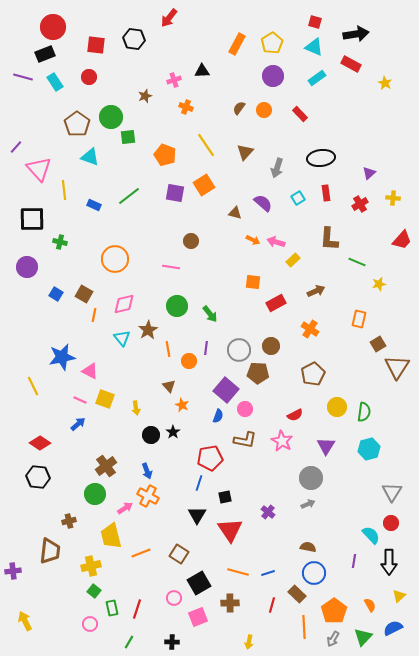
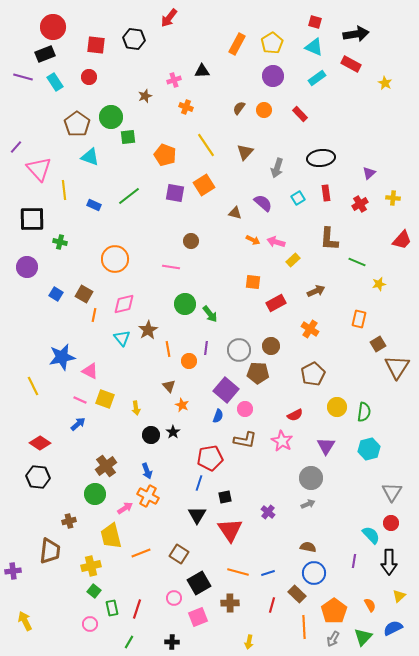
green circle at (177, 306): moved 8 px right, 2 px up
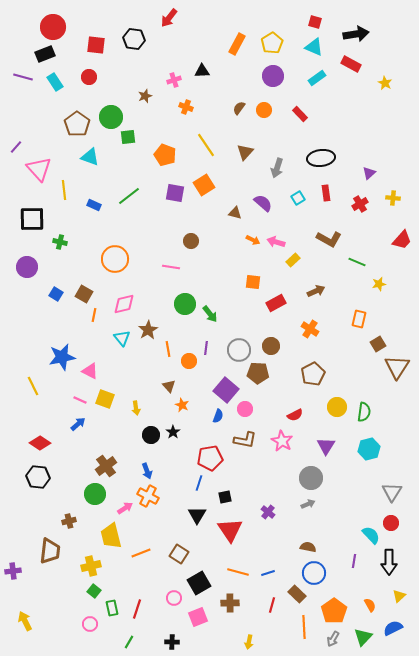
brown L-shape at (329, 239): rotated 65 degrees counterclockwise
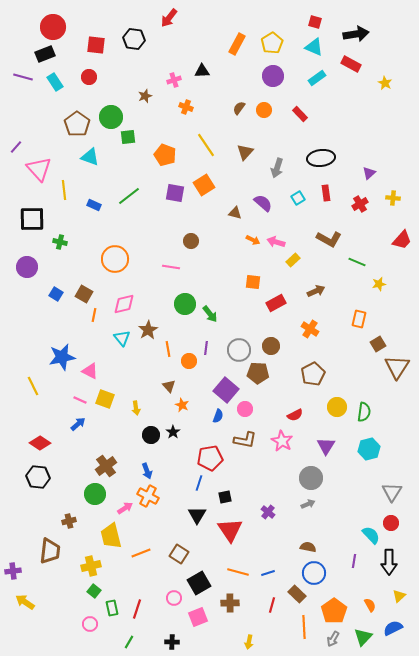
yellow arrow at (25, 621): moved 19 px up; rotated 30 degrees counterclockwise
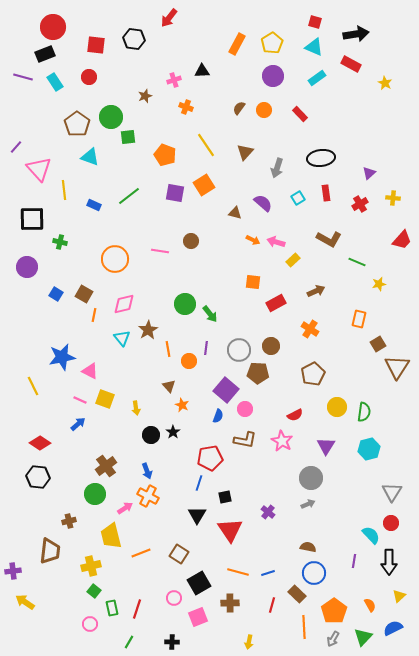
pink line at (171, 267): moved 11 px left, 16 px up
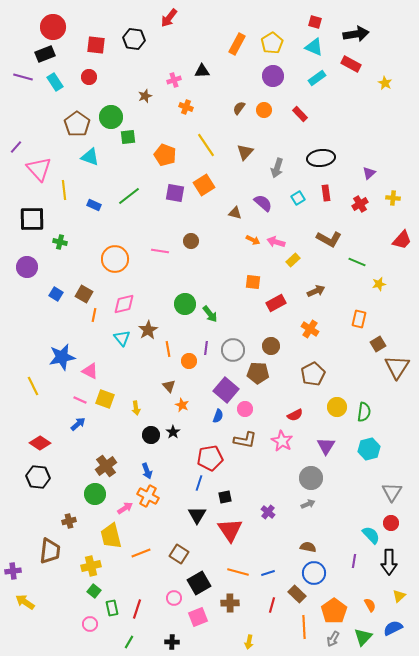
gray circle at (239, 350): moved 6 px left
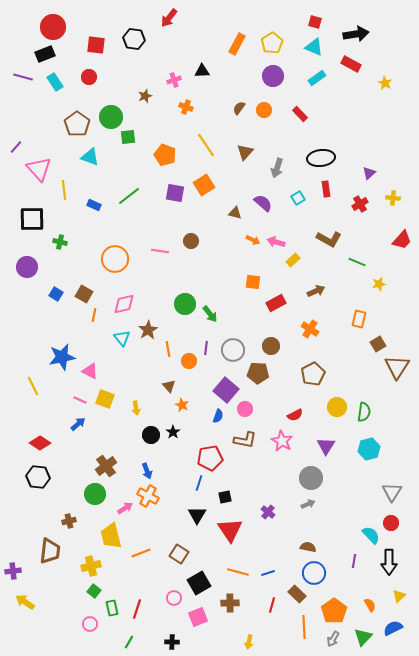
red rectangle at (326, 193): moved 4 px up
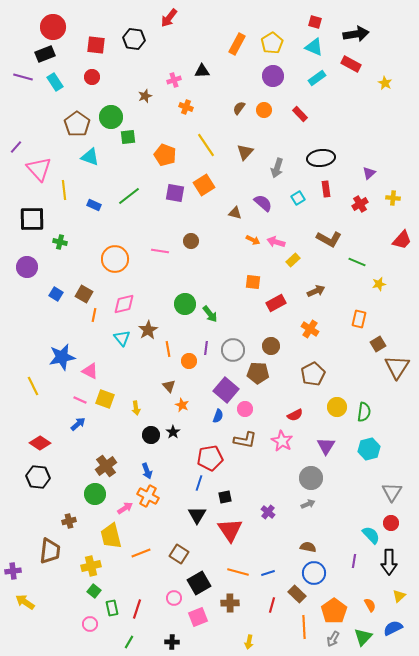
red circle at (89, 77): moved 3 px right
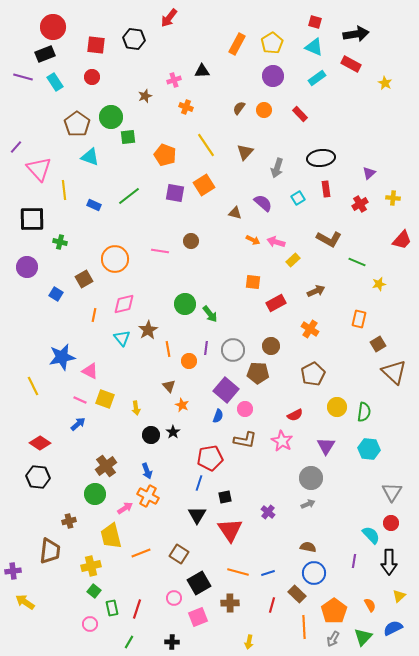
brown square at (84, 294): moved 15 px up; rotated 30 degrees clockwise
brown triangle at (397, 367): moved 3 px left, 5 px down; rotated 20 degrees counterclockwise
cyan hexagon at (369, 449): rotated 20 degrees clockwise
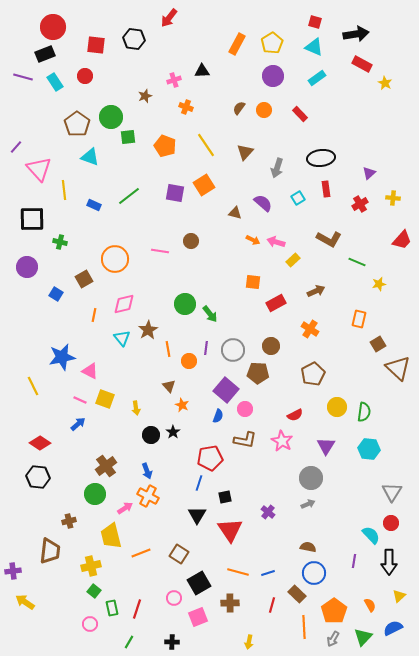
red rectangle at (351, 64): moved 11 px right
red circle at (92, 77): moved 7 px left, 1 px up
orange pentagon at (165, 155): moved 9 px up
brown triangle at (394, 372): moved 4 px right, 4 px up
